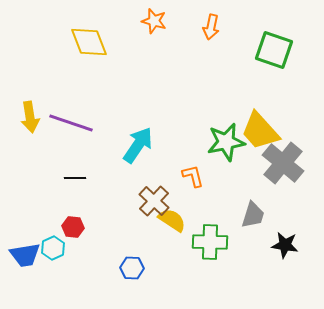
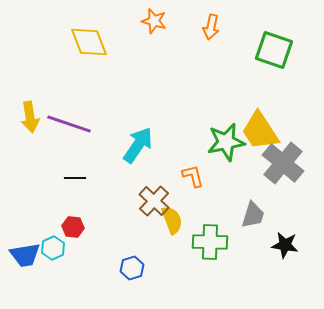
purple line: moved 2 px left, 1 px down
yellow trapezoid: rotated 9 degrees clockwise
yellow semicircle: rotated 36 degrees clockwise
blue hexagon: rotated 20 degrees counterclockwise
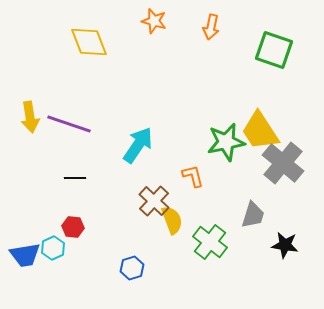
green cross: rotated 36 degrees clockwise
